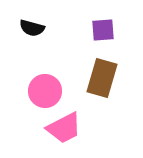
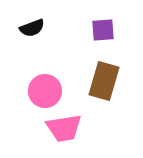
black semicircle: rotated 35 degrees counterclockwise
brown rectangle: moved 2 px right, 3 px down
pink trapezoid: rotated 18 degrees clockwise
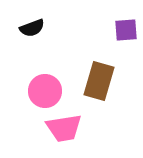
purple square: moved 23 px right
brown rectangle: moved 5 px left
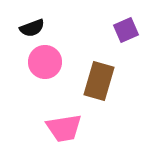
purple square: rotated 20 degrees counterclockwise
pink circle: moved 29 px up
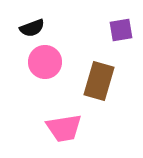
purple square: moved 5 px left; rotated 15 degrees clockwise
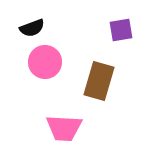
pink trapezoid: rotated 12 degrees clockwise
